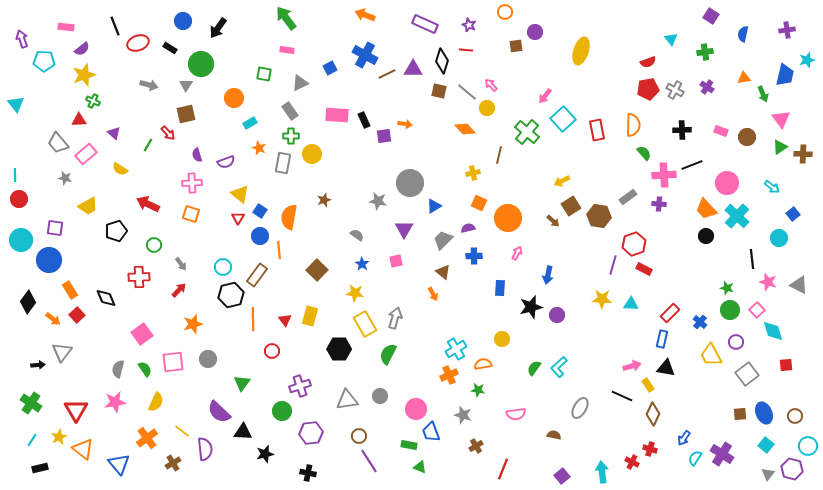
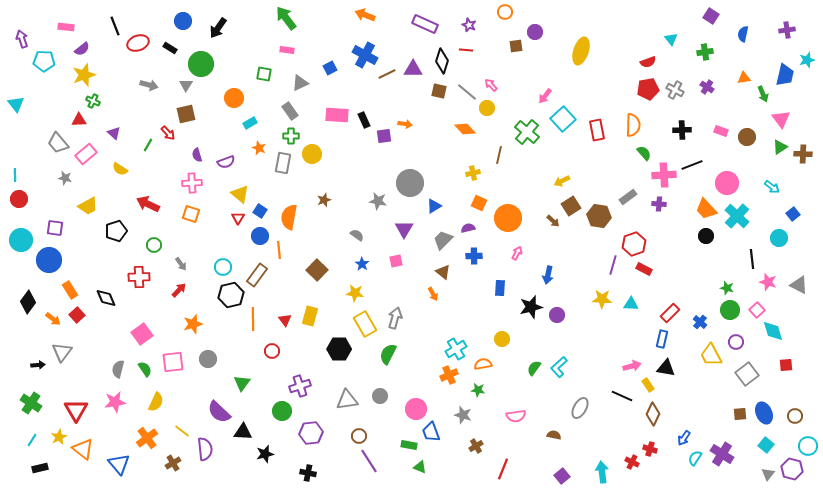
pink semicircle at (516, 414): moved 2 px down
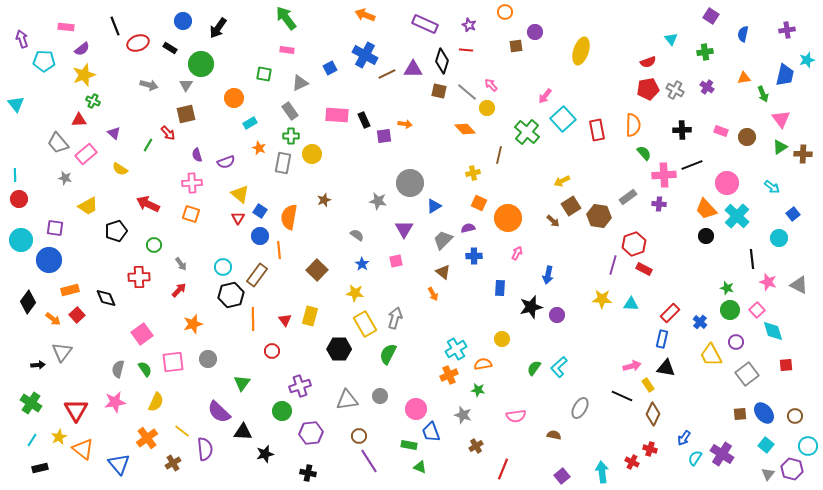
orange rectangle at (70, 290): rotated 72 degrees counterclockwise
blue ellipse at (764, 413): rotated 15 degrees counterclockwise
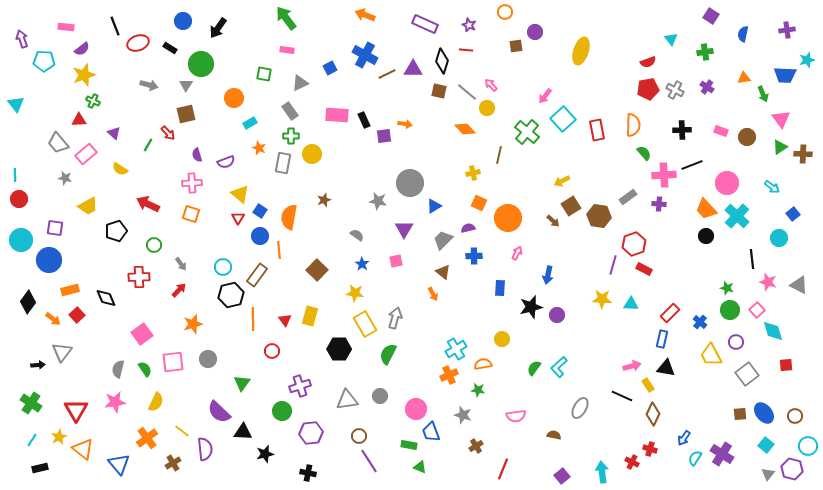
blue trapezoid at (785, 75): rotated 80 degrees clockwise
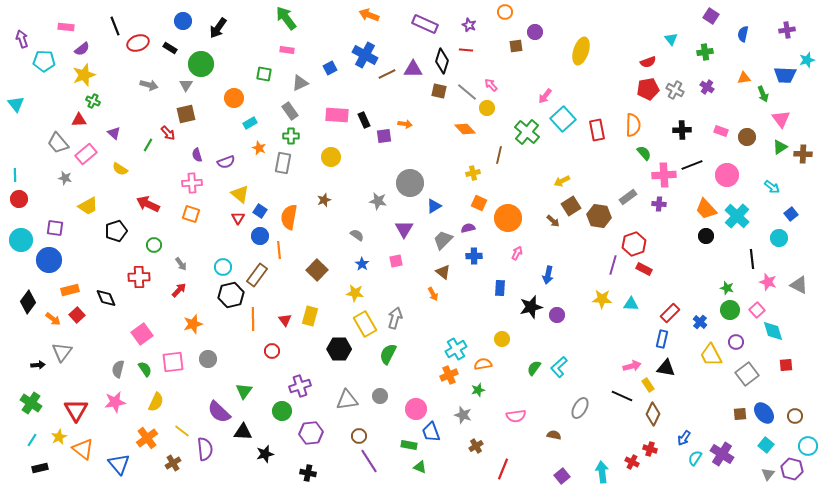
orange arrow at (365, 15): moved 4 px right
yellow circle at (312, 154): moved 19 px right, 3 px down
pink circle at (727, 183): moved 8 px up
blue square at (793, 214): moved 2 px left
green triangle at (242, 383): moved 2 px right, 8 px down
green star at (478, 390): rotated 24 degrees counterclockwise
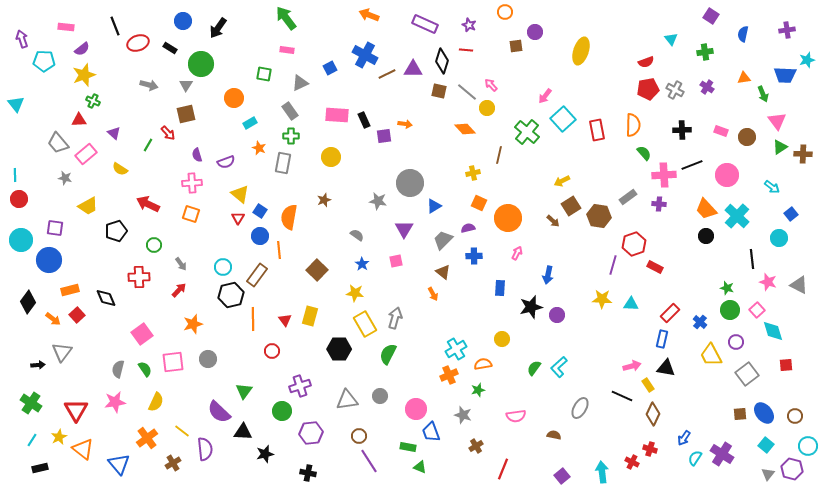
red semicircle at (648, 62): moved 2 px left
pink triangle at (781, 119): moved 4 px left, 2 px down
red rectangle at (644, 269): moved 11 px right, 2 px up
green rectangle at (409, 445): moved 1 px left, 2 px down
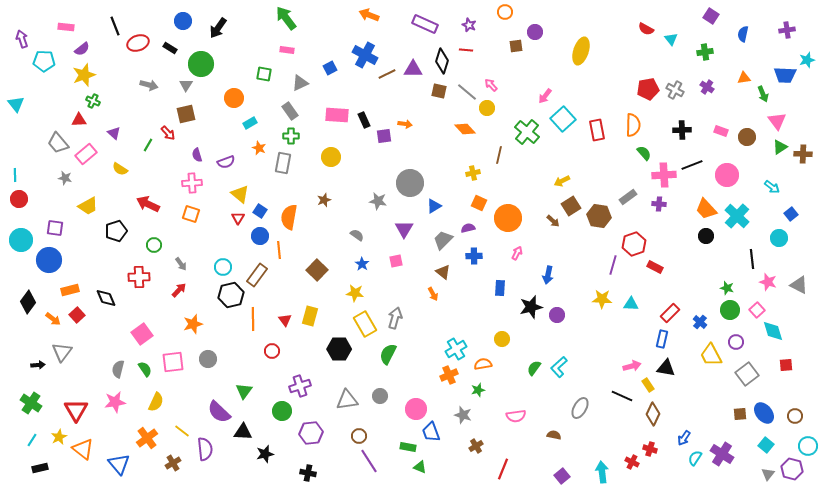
red semicircle at (646, 62): moved 33 px up; rotated 49 degrees clockwise
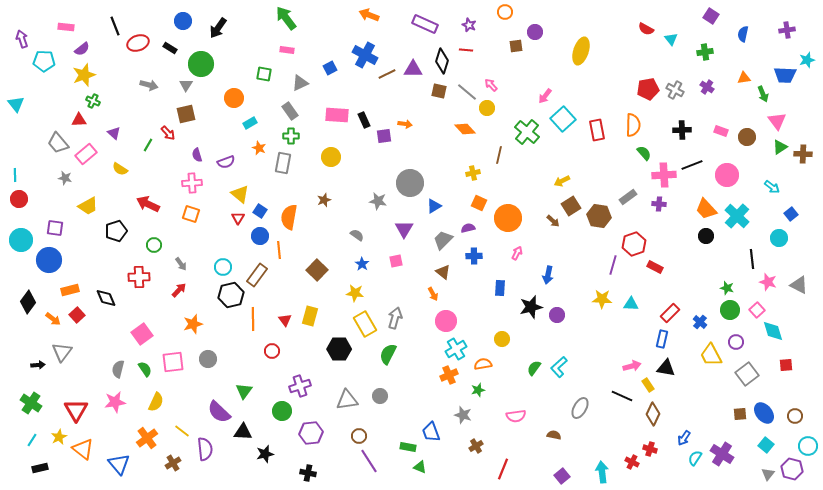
pink circle at (416, 409): moved 30 px right, 88 px up
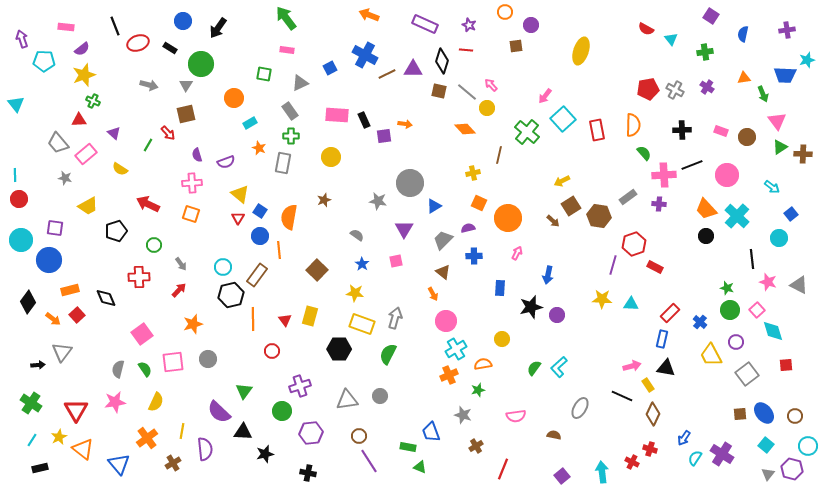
purple circle at (535, 32): moved 4 px left, 7 px up
yellow rectangle at (365, 324): moved 3 px left; rotated 40 degrees counterclockwise
yellow line at (182, 431): rotated 63 degrees clockwise
